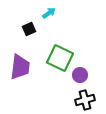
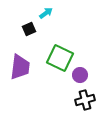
cyan arrow: moved 3 px left
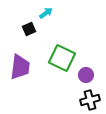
green square: moved 2 px right
purple circle: moved 6 px right
black cross: moved 5 px right
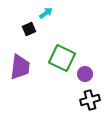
purple circle: moved 1 px left, 1 px up
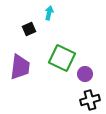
cyan arrow: moved 3 px right; rotated 40 degrees counterclockwise
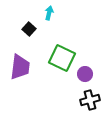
black square: rotated 24 degrees counterclockwise
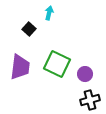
green square: moved 5 px left, 6 px down
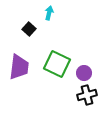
purple trapezoid: moved 1 px left
purple circle: moved 1 px left, 1 px up
black cross: moved 3 px left, 5 px up
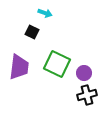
cyan arrow: moved 4 px left; rotated 96 degrees clockwise
black square: moved 3 px right, 3 px down; rotated 16 degrees counterclockwise
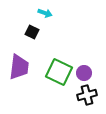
green square: moved 2 px right, 8 px down
